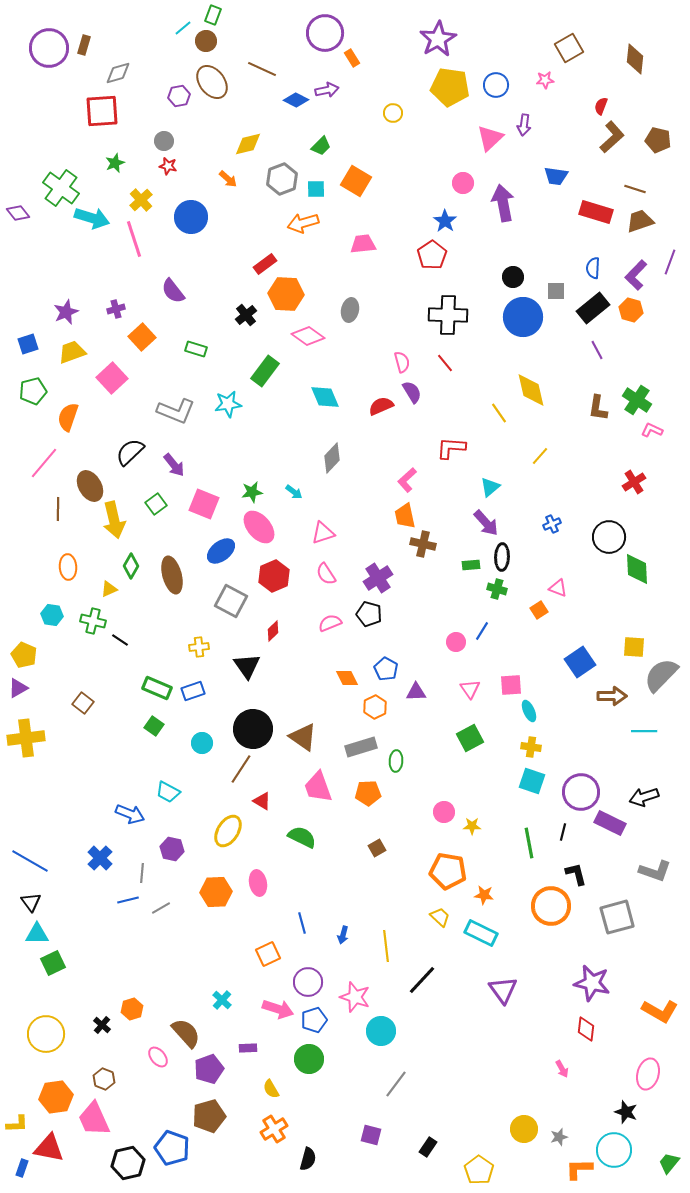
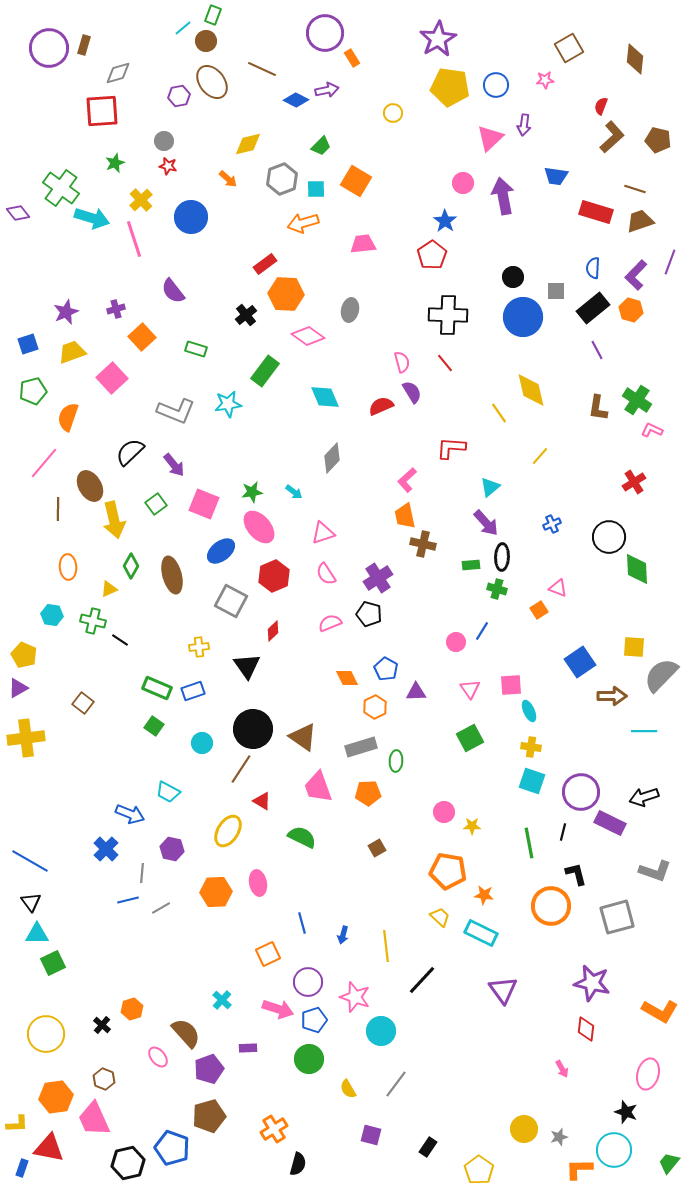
purple arrow at (503, 203): moved 7 px up
blue cross at (100, 858): moved 6 px right, 9 px up
yellow semicircle at (271, 1089): moved 77 px right
black semicircle at (308, 1159): moved 10 px left, 5 px down
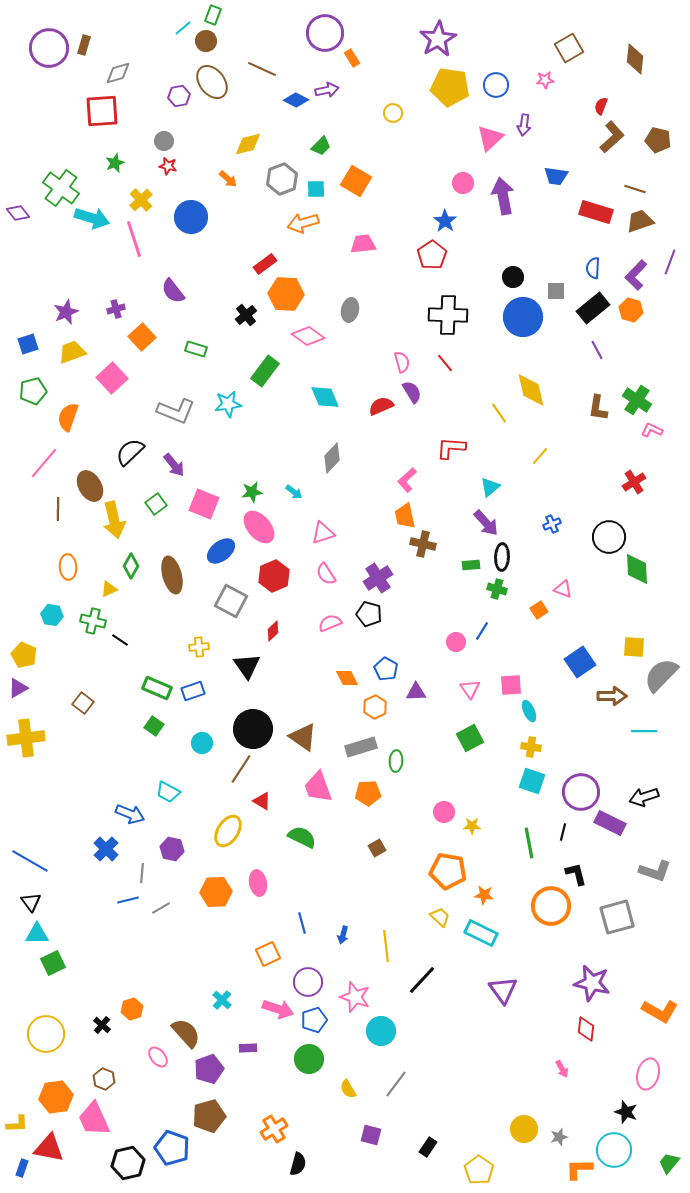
pink triangle at (558, 588): moved 5 px right, 1 px down
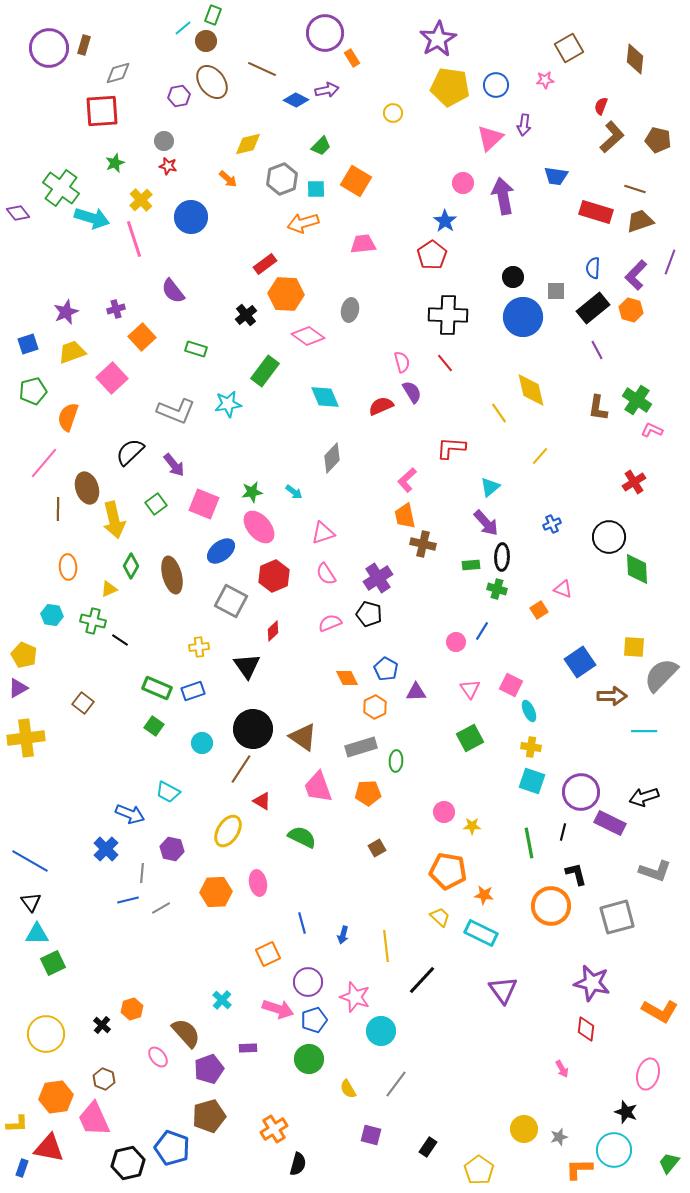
brown ellipse at (90, 486): moved 3 px left, 2 px down; rotated 12 degrees clockwise
pink square at (511, 685): rotated 30 degrees clockwise
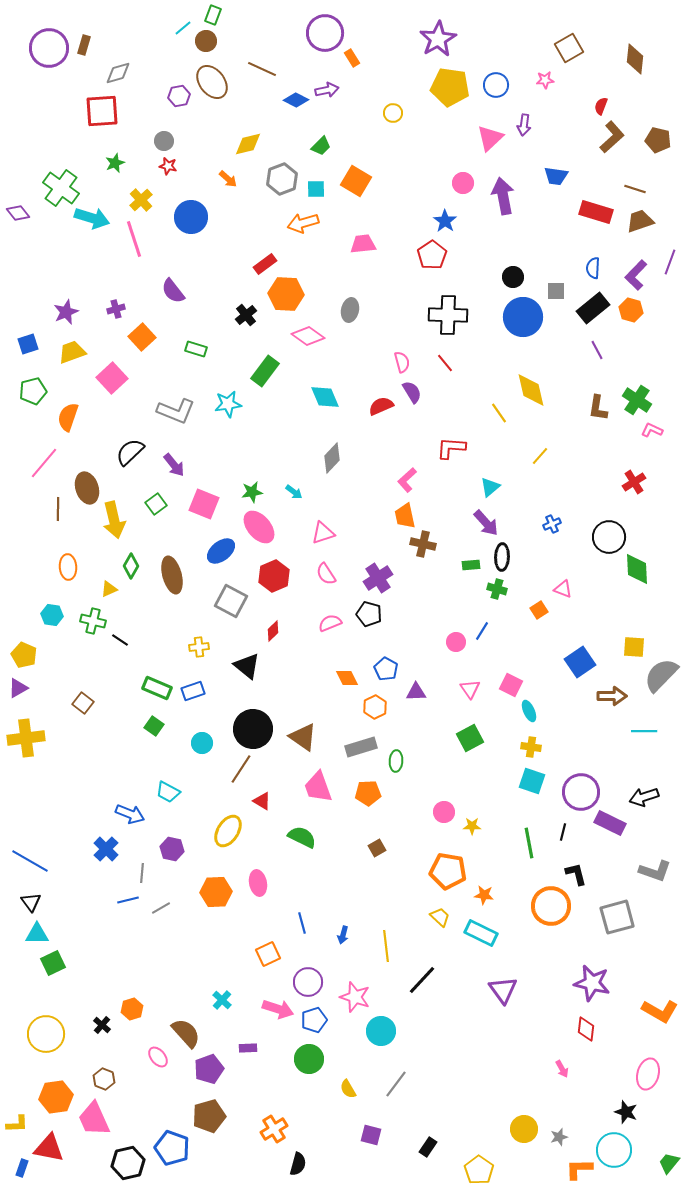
black triangle at (247, 666): rotated 16 degrees counterclockwise
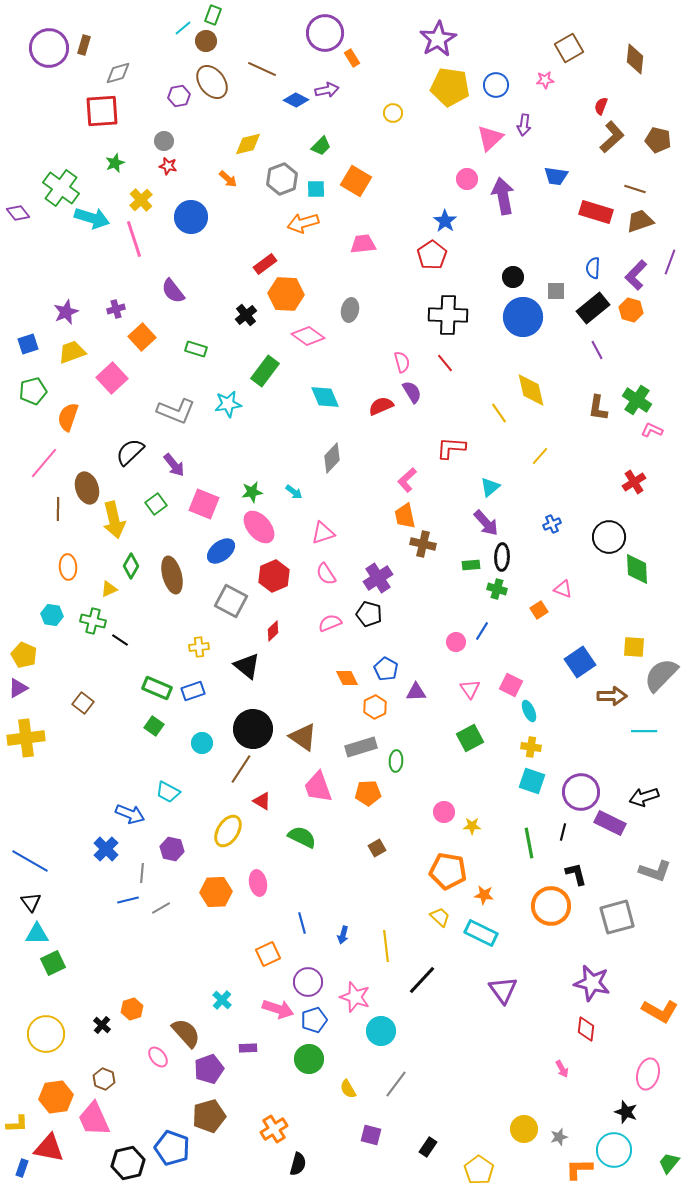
pink circle at (463, 183): moved 4 px right, 4 px up
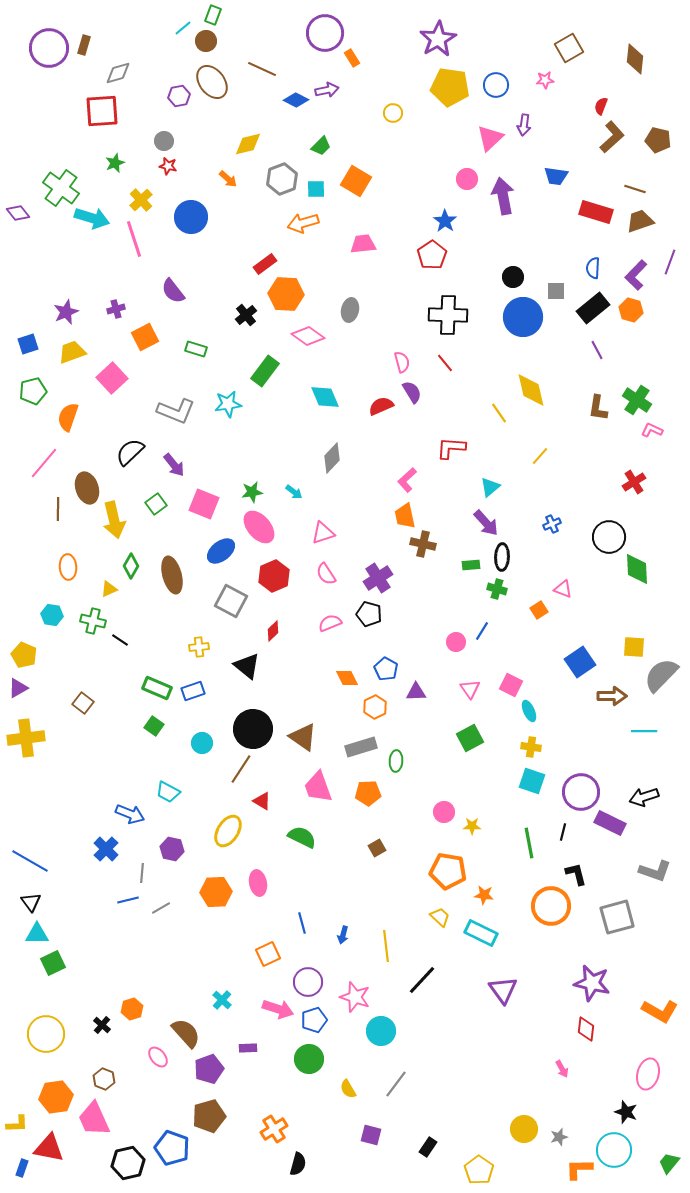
orange square at (142, 337): moved 3 px right; rotated 16 degrees clockwise
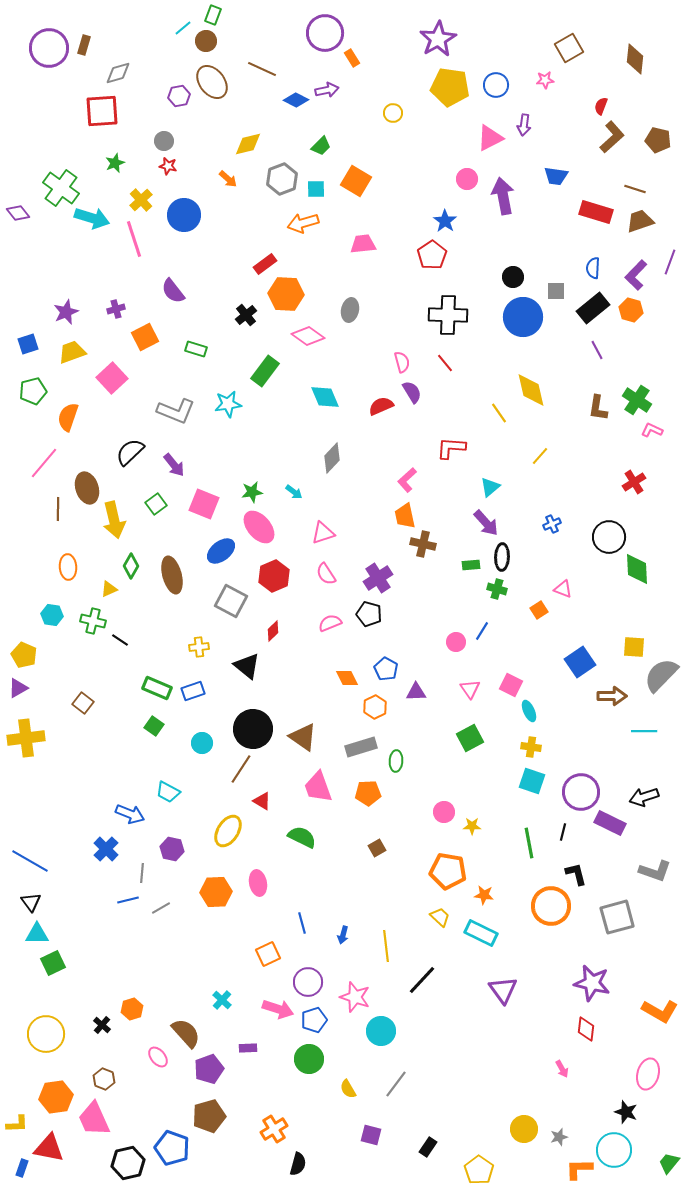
pink triangle at (490, 138): rotated 16 degrees clockwise
blue circle at (191, 217): moved 7 px left, 2 px up
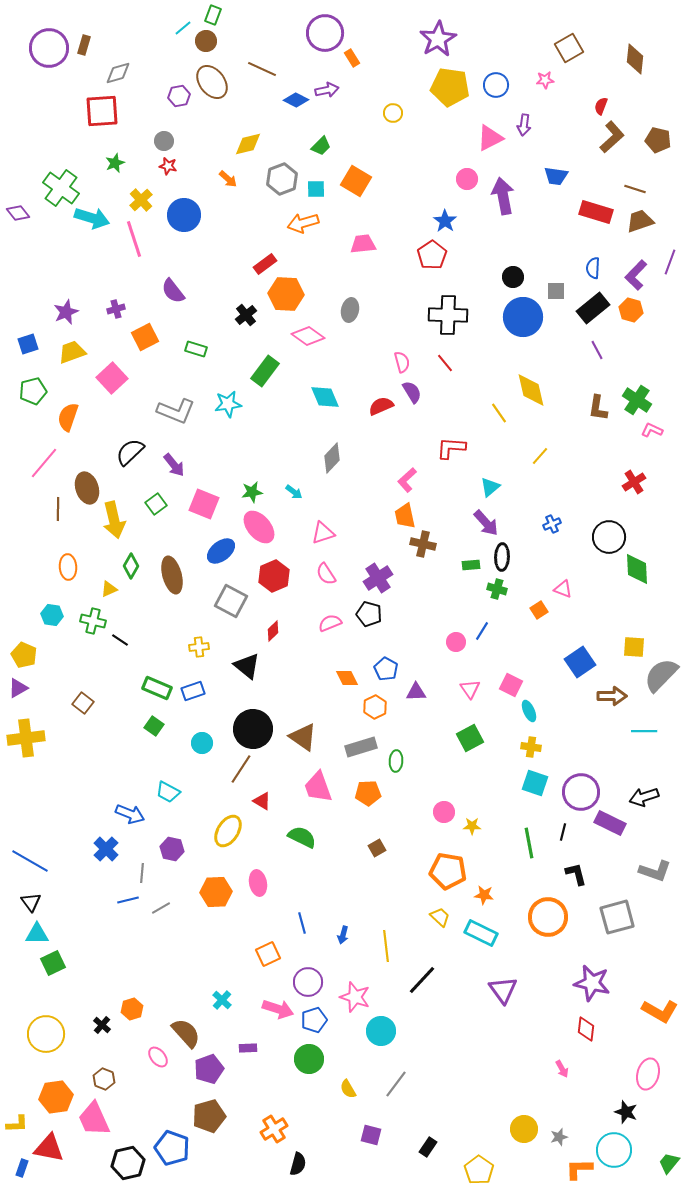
cyan square at (532, 781): moved 3 px right, 2 px down
orange circle at (551, 906): moved 3 px left, 11 px down
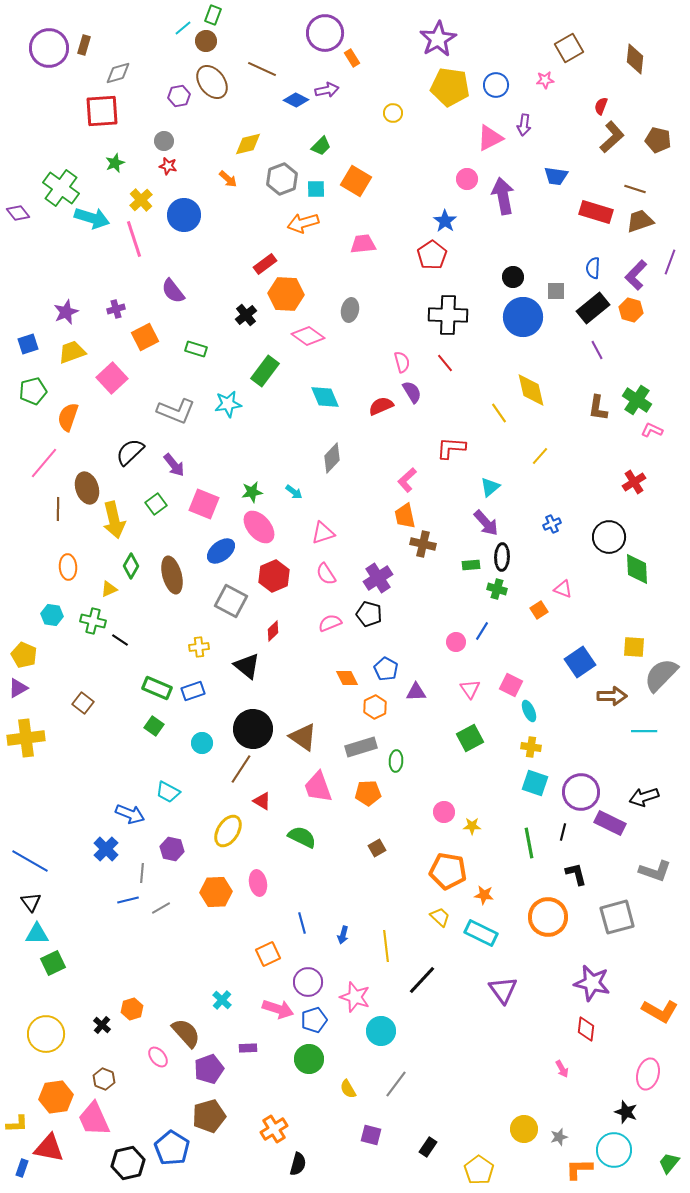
blue pentagon at (172, 1148): rotated 12 degrees clockwise
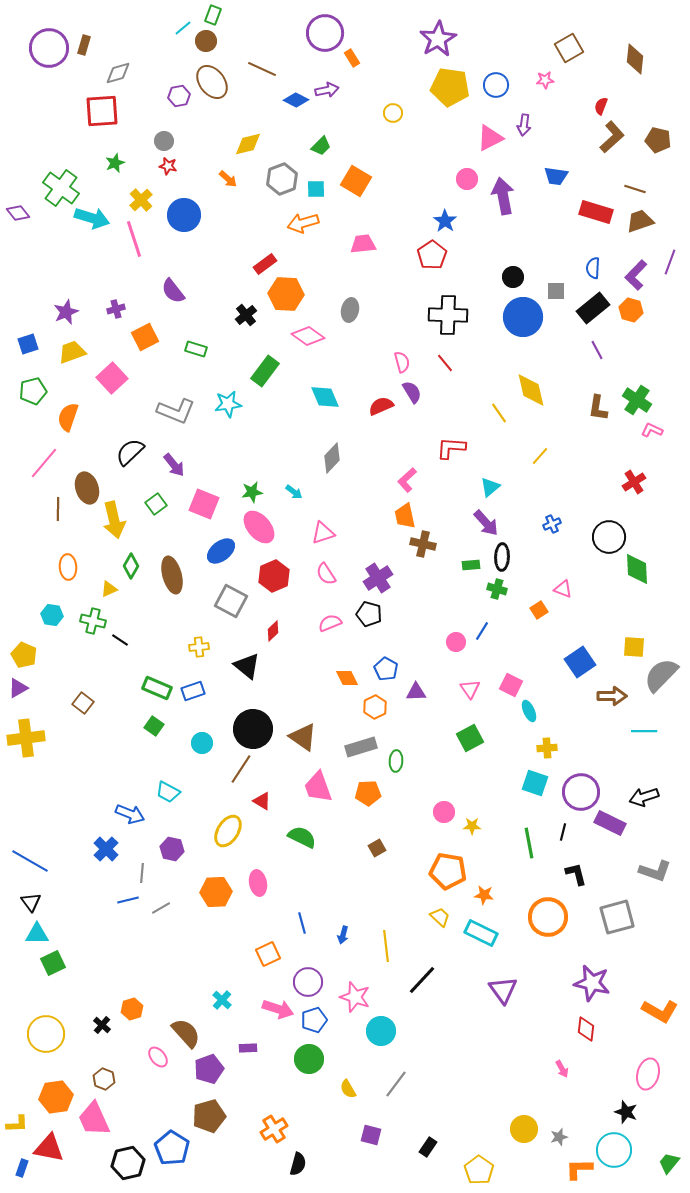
yellow cross at (531, 747): moved 16 px right, 1 px down; rotated 12 degrees counterclockwise
